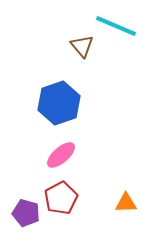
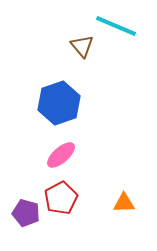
orange triangle: moved 2 px left
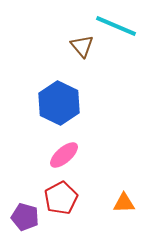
blue hexagon: rotated 15 degrees counterclockwise
pink ellipse: moved 3 px right
purple pentagon: moved 1 px left, 4 px down
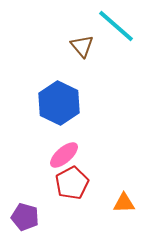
cyan line: rotated 18 degrees clockwise
red pentagon: moved 11 px right, 15 px up
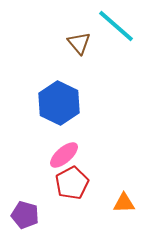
brown triangle: moved 3 px left, 3 px up
purple pentagon: moved 2 px up
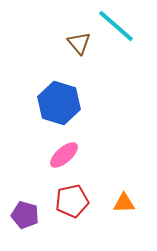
blue hexagon: rotated 9 degrees counterclockwise
red pentagon: moved 18 px down; rotated 16 degrees clockwise
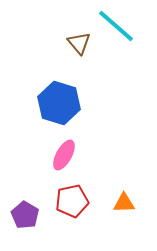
pink ellipse: rotated 20 degrees counterclockwise
purple pentagon: rotated 16 degrees clockwise
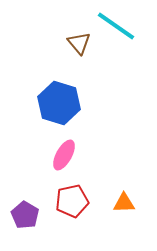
cyan line: rotated 6 degrees counterclockwise
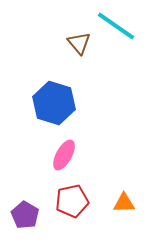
blue hexagon: moved 5 px left
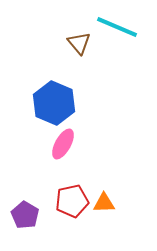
cyan line: moved 1 px right, 1 px down; rotated 12 degrees counterclockwise
blue hexagon: rotated 6 degrees clockwise
pink ellipse: moved 1 px left, 11 px up
orange triangle: moved 20 px left
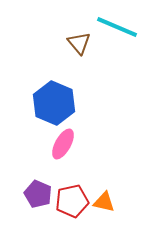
orange triangle: moved 1 px up; rotated 15 degrees clockwise
purple pentagon: moved 13 px right, 21 px up; rotated 8 degrees counterclockwise
